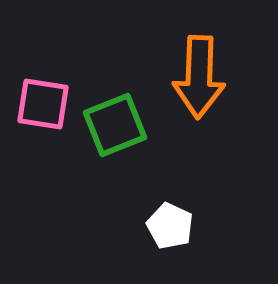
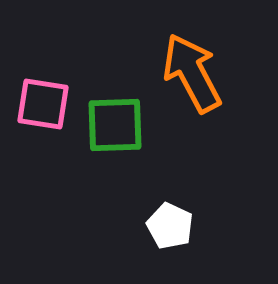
orange arrow: moved 7 px left, 4 px up; rotated 150 degrees clockwise
green square: rotated 20 degrees clockwise
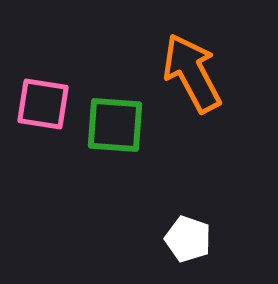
green square: rotated 6 degrees clockwise
white pentagon: moved 18 px right, 13 px down; rotated 6 degrees counterclockwise
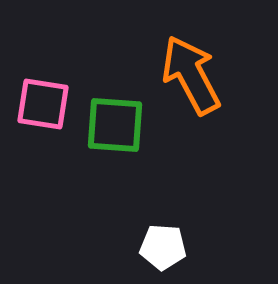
orange arrow: moved 1 px left, 2 px down
white pentagon: moved 25 px left, 8 px down; rotated 15 degrees counterclockwise
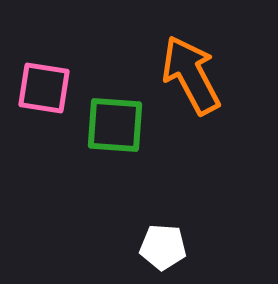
pink square: moved 1 px right, 16 px up
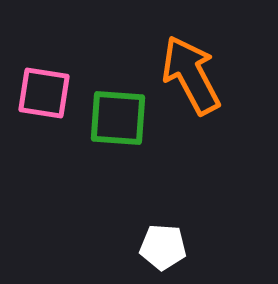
pink square: moved 5 px down
green square: moved 3 px right, 7 px up
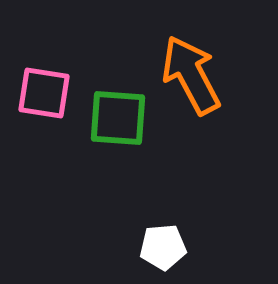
white pentagon: rotated 9 degrees counterclockwise
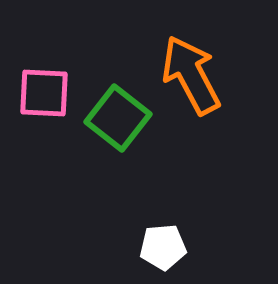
pink square: rotated 6 degrees counterclockwise
green square: rotated 34 degrees clockwise
